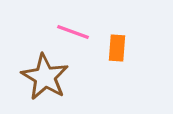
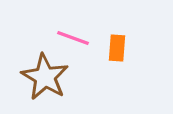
pink line: moved 6 px down
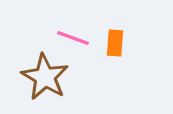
orange rectangle: moved 2 px left, 5 px up
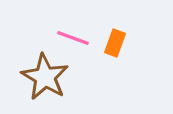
orange rectangle: rotated 16 degrees clockwise
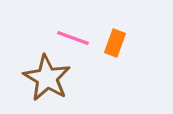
brown star: moved 2 px right, 1 px down
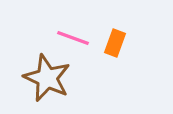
brown star: rotated 6 degrees counterclockwise
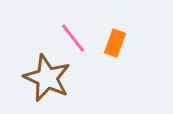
pink line: rotated 32 degrees clockwise
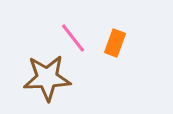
brown star: rotated 27 degrees counterclockwise
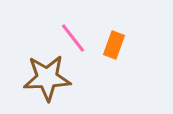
orange rectangle: moved 1 px left, 2 px down
